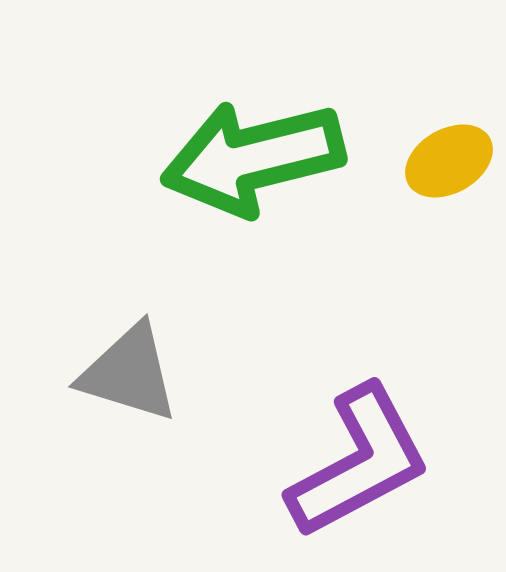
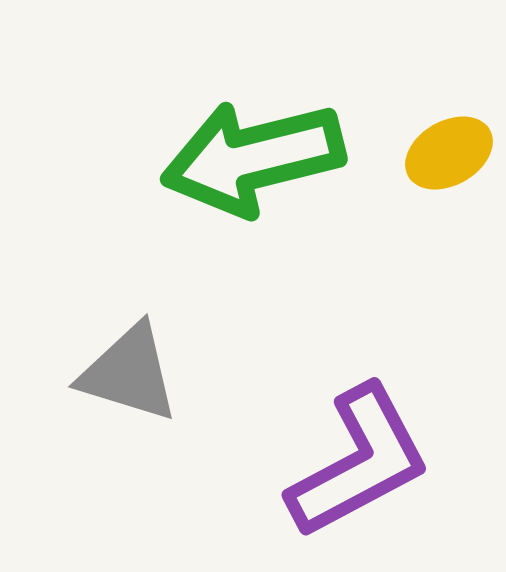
yellow ellipse: moved 8 px up
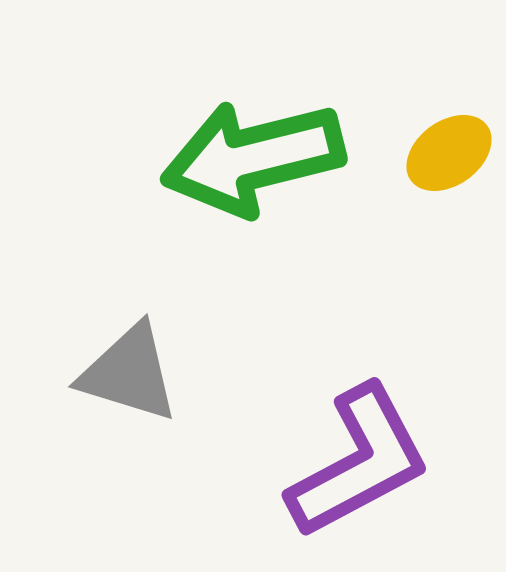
yellow ellipse: rotated 6 degrees counterclockwise
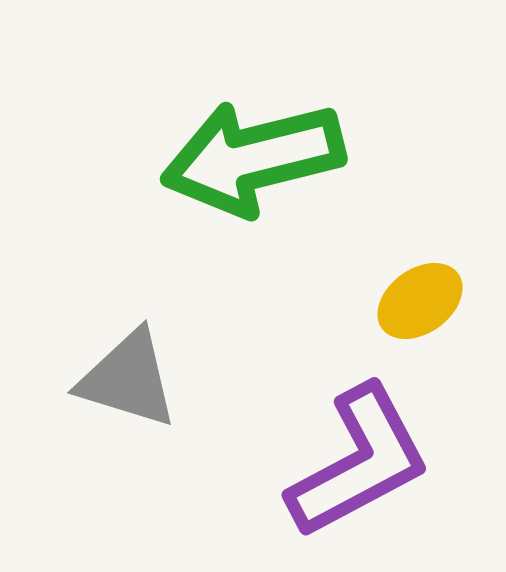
yellow ellipse: moved 29 px left, 148 px down
gray triangle: moved 1 px left, 6 px down
